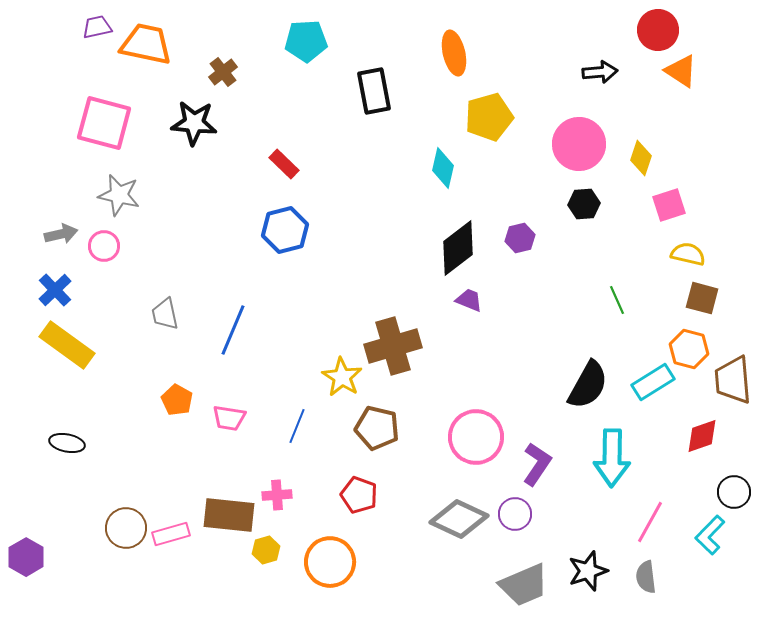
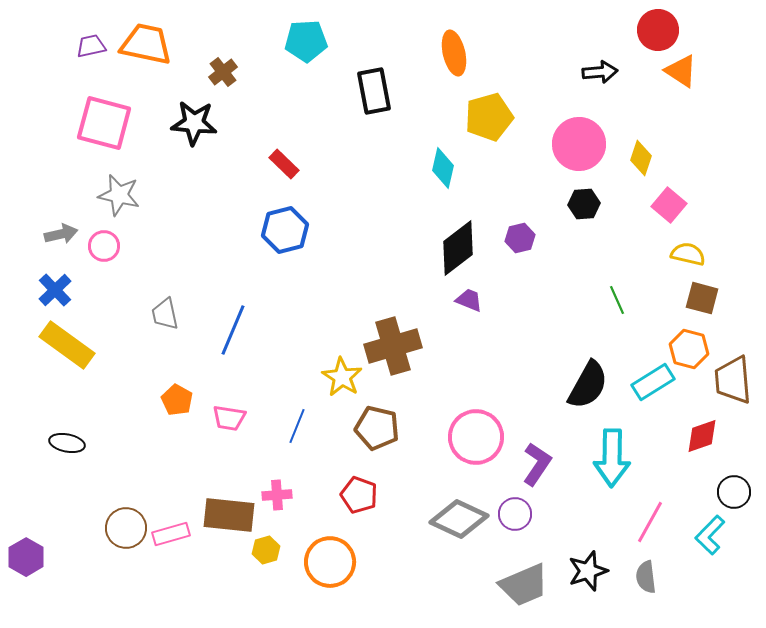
purple trapezoid at (97, 27): moved 6 px left, 19 px down
pink square at (669, 205): rotated 32 degrees counterclockwise
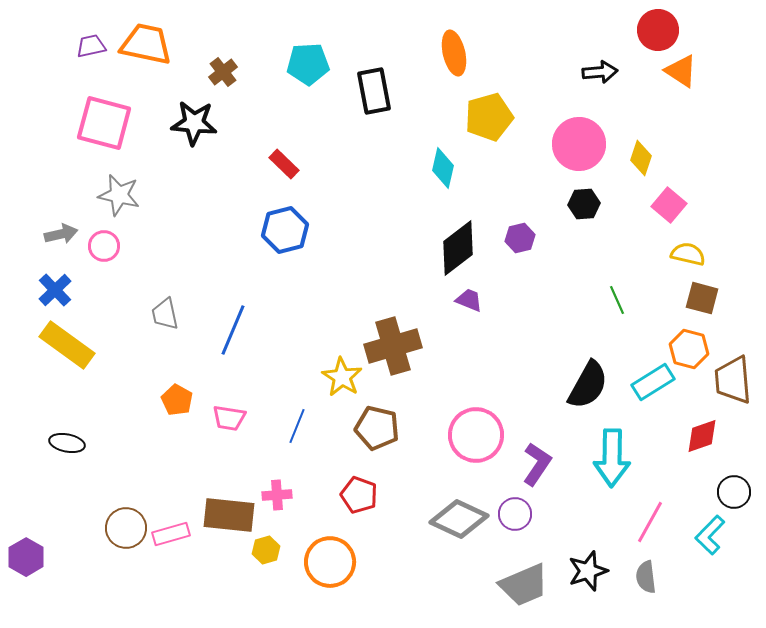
cyan pentagon at (306, 41): moved 2 px right, 23 px down
pink circle at (476, 437): moved 2 px up
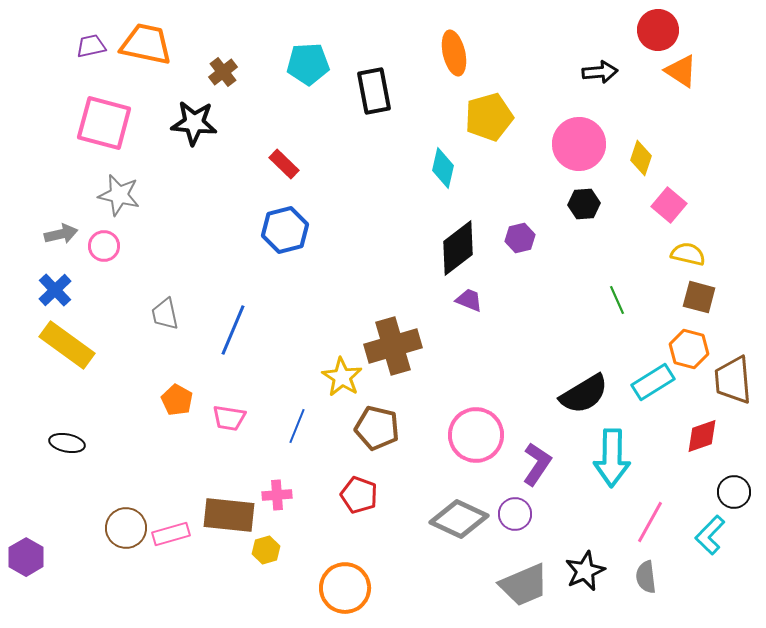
brown square at (702, 298): moved 3 px left, 1 px up
black semicircle at (588, 385): moved 4 px left, 9 px down; rotated 30 degrees clockwise
orange circle at (330, 562): moved 15 px right, 26 px down
black star at (588, 571): moved 3 px left; rotated 6 degrees counterclockwise
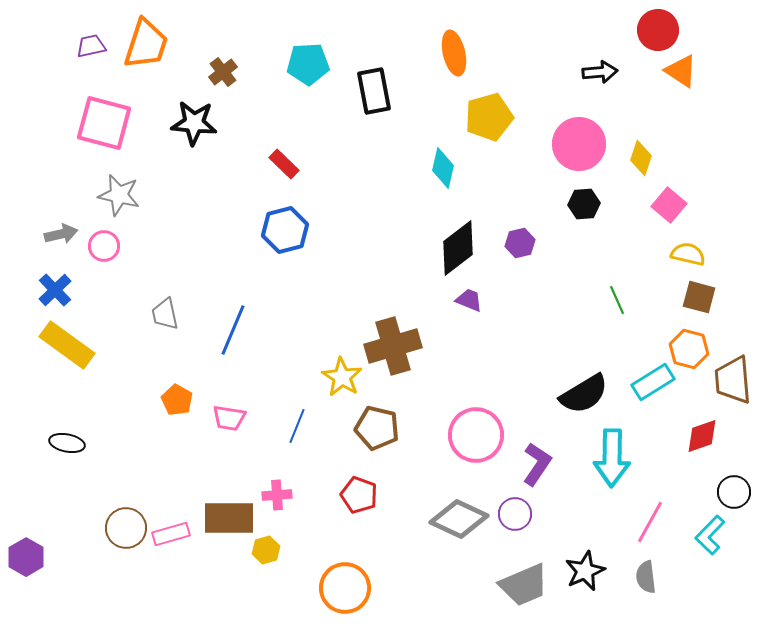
orange trapezoid at (146, 44): rotated 96 degrees clockwise
purple hexagon at (520, 238): moved 5 px down
brown rectangle at (229, 515): moved 3 px down; rotated 6 degrees counterclockwise
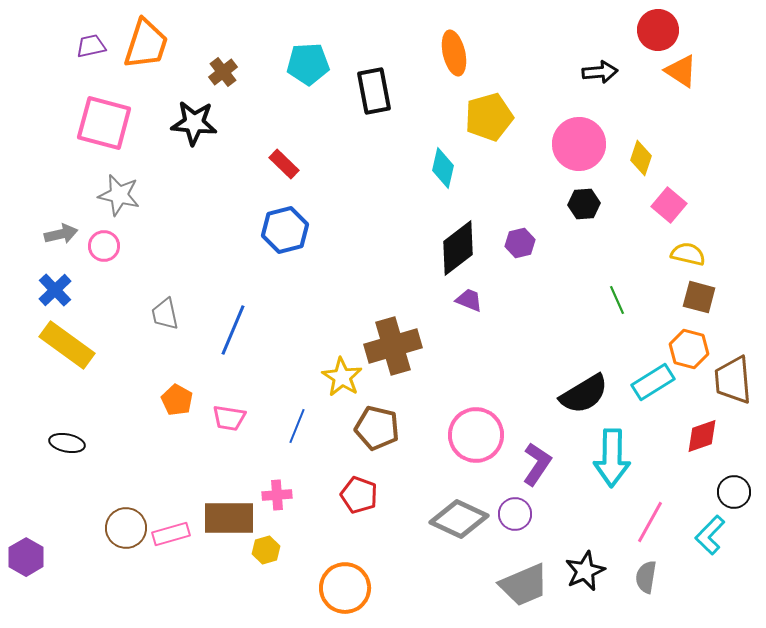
gray semicircle at (646, 577): rotated 16 degrees clockwise
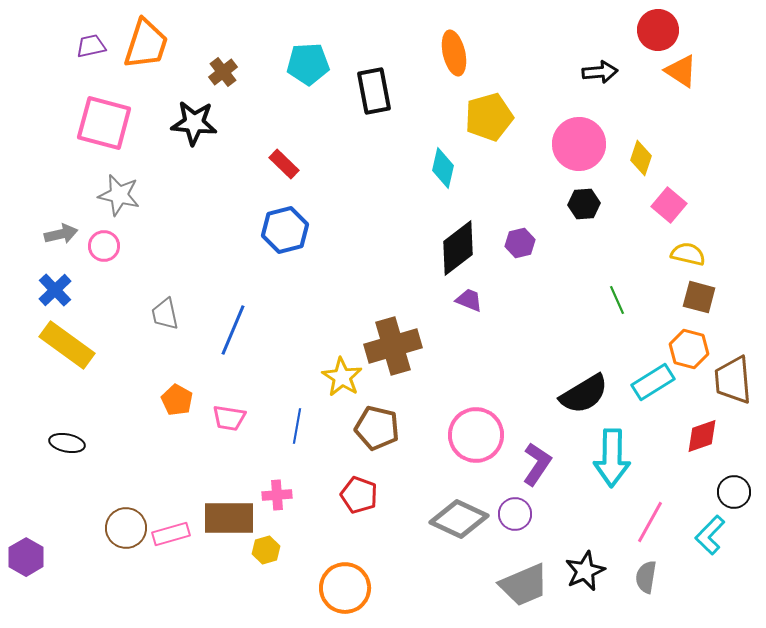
blue line at (297, 426): rotated 12 degrees counterclockwise
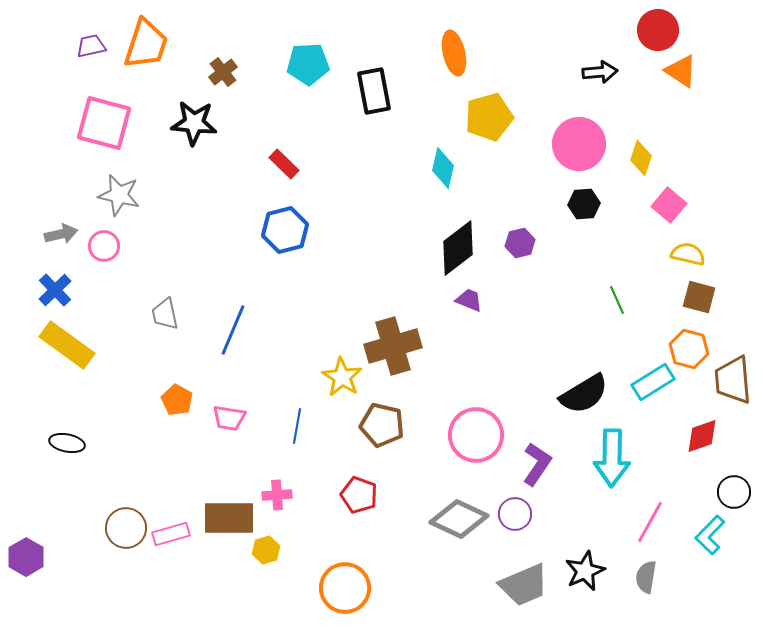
brown pentagon at (377, 428): moved 5 px right, 3 px up
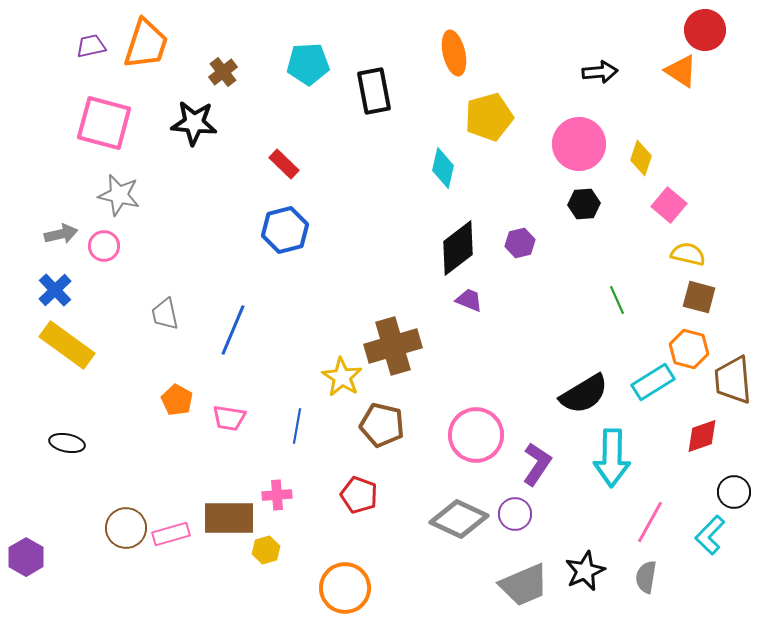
red circle at (658, 30): moved 47 px right
